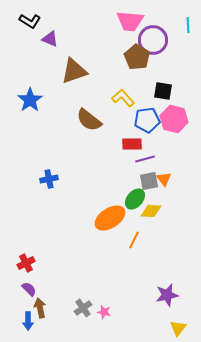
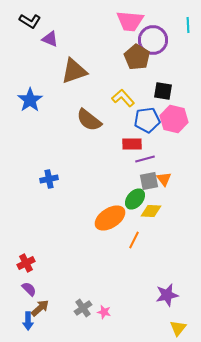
brown arrow: rotated 60 degrees clockwise
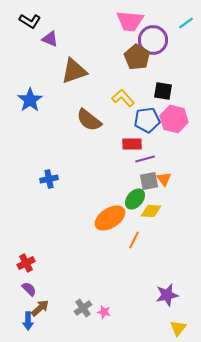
cyan line: moved 2 px left, 2 px up; rotated 56 degrees clockwise
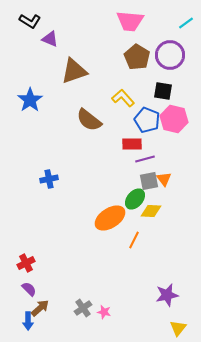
purple circle: moved 17 px right, 15 px down
blue pentagon: rotated 30 degrees clockwise
